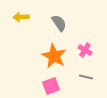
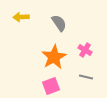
orange star: moved 1 px down; rotated 15 degrees clockwise
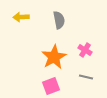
gray semicircle: moved 3 px up; rotated 24 degrees clockwise
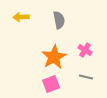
pink square: moved 2 px up
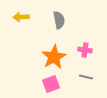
pink cross: rotated 24 degrees counterclockwise
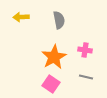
pink square: rotated 36 degrees counterclockwise
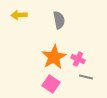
yellow arrow: moved 2 px left, 2 px up
pink cross: moved 7 px left, 9 px down; rotated 16 degrees clockwise
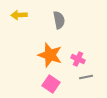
orange star: moved 4 px left, 2 px up; rotated 25 degrees counterclockwise
gray line: rotated 24 degrees counterclockwise
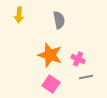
yellow arrow: rotated 84 degrees counterclockwise
